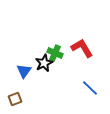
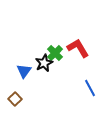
red L-shape: moved 4 px left
green cross: rotated 21 degrees clockwise
blue line: rotated 18 degrees clockwise
brown square: rotated 24 degrees counterclockwise
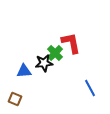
red L-shape: moved 7 px left, 5 px up; rotated 20 degrees clockwise
black star: rotated 18 degrees clockwise
blue triangle: rotated 49 degrees clockwise
brown square: rotated 24 degrees counterclockwise
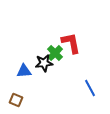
brown square: moved 1 px right, 1 px down
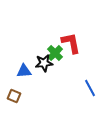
brown square: moved 2 px left, 4 px up
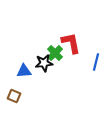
blue line: moved 6 px right, 26 px up; rotated 42 degrees clockwise
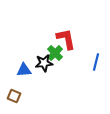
red L-shape: moved 5 px left, 4 px up
blue triangle: moved 1 px up
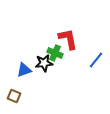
red L-shape: moved 2 px right
green cross: rotated 21 degrees counterclockwise
blue line: moved 2 px up; rotated 24 degrees clockwise
blue triangle: rotated 14 degrees counterclockwise
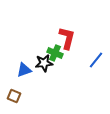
red L-shape: moved 1 px left, 1 px up; rotated 25 degrees clockwise
